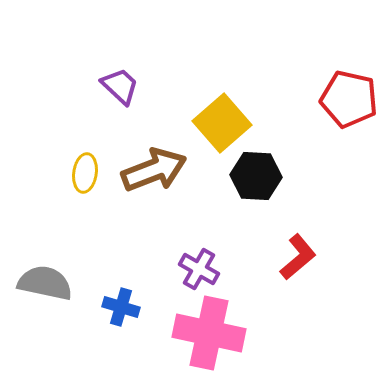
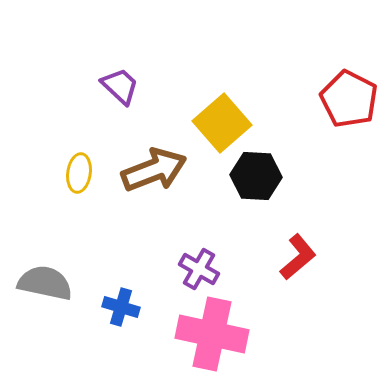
red pentagon: rotated 14 degrees clockwise
yellow ellipse: moved 6 px left
pink cross: moved 3 px right, 1 px down
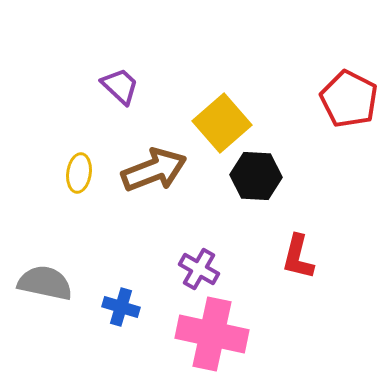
red L-shape: rotated 144 degrees clockwise
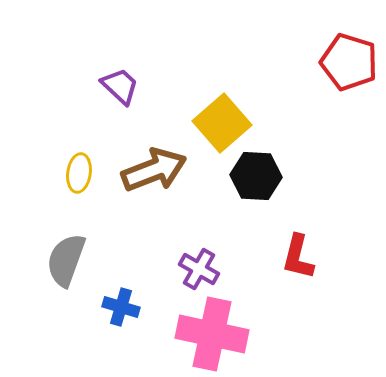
red pentagon: moved 37 px up; rotated 10 degrees counterclockwise
gray semicircle: moved 21 px right, 23 px up; rotated 82 degrees counterclockwise
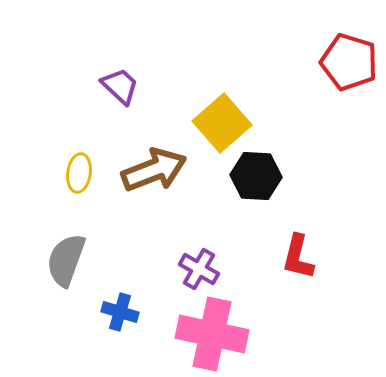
blue cross: moved 1 px left, 5 px down
